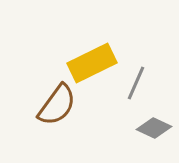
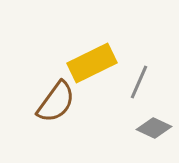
gray line: moved 3 px right, 1 px up
brown semicircle: moved 1 px left, 3 px up
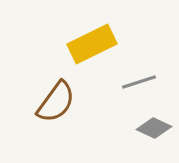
yellow rectangle: moved 19 px up
gray line: rotated 48 degrees clockwise
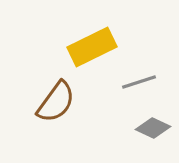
yellow rectangle: moved 3 px down
gray diamond: moved 1 px left
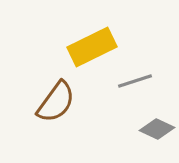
gray line: moved 4 px left, 1 px up
gray diamond: moved 4 px right, 1 px down
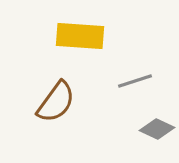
yellow rectangle: moved 12 px left, 11 px up; rotated 30 degrees clockwise
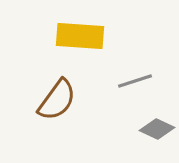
brown semicircle: moved 1 px right, 2 px up
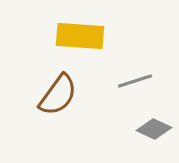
brown semicircle: moved 1 px right, 5 px up
gray diamond: moved 3 px left
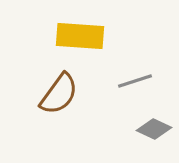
brown semicircle: moved 1 px right, 1 px up
